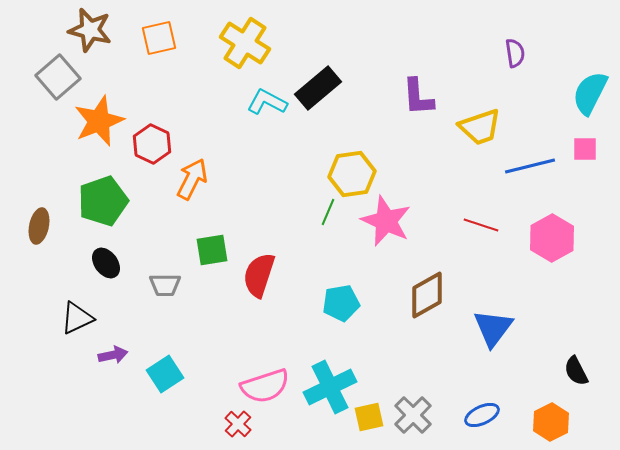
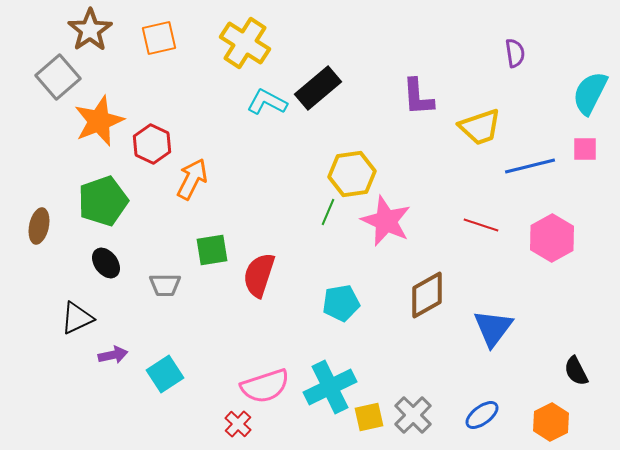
brown star: rotated 24 degrees clockwise
blue ellipse: rotated 12 degrees counterclockwise
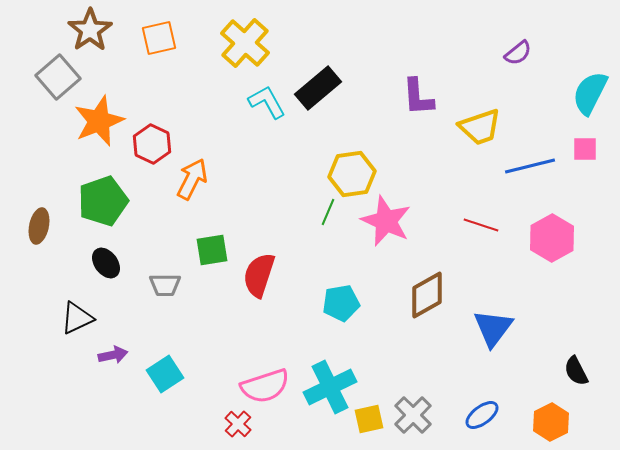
yellow cross: rotated 9 degrees clockwise
purple semicircle: moved 3 px right; rotated 60 degrees clockwise
cyan L-shape: rotated 33 degrees clockwise
yellow square: moved 2 px down
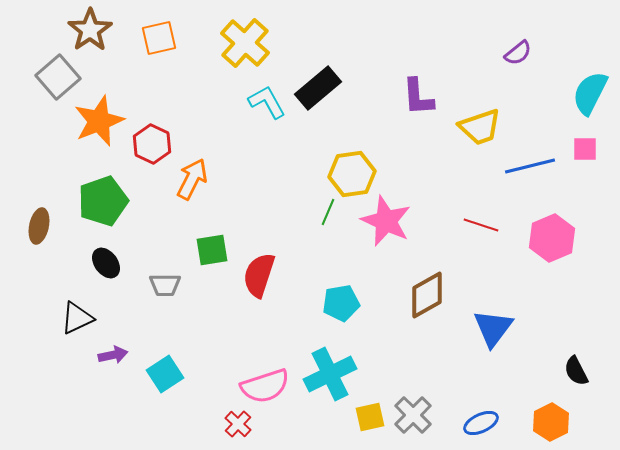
pink hexagon: rotated 6 degrees clockwise
cyan cross: moved 13 px up
blue ellipse: moved 1 px left, 8 px down; rotated 12 degrees clockwise
yellow square: moved 1 px right, 2 px up
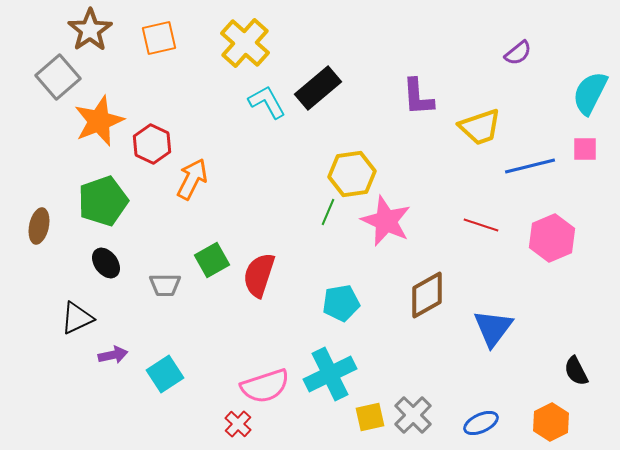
green square: moved 10 px down; rotated 20 degrees counterclockwise
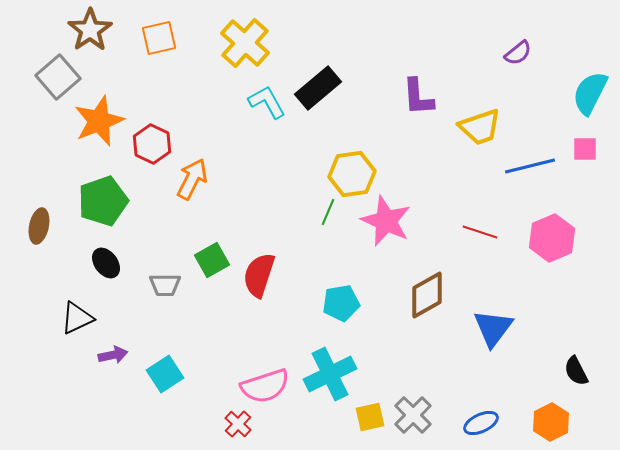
red line: moved 1 px left, 7 px down
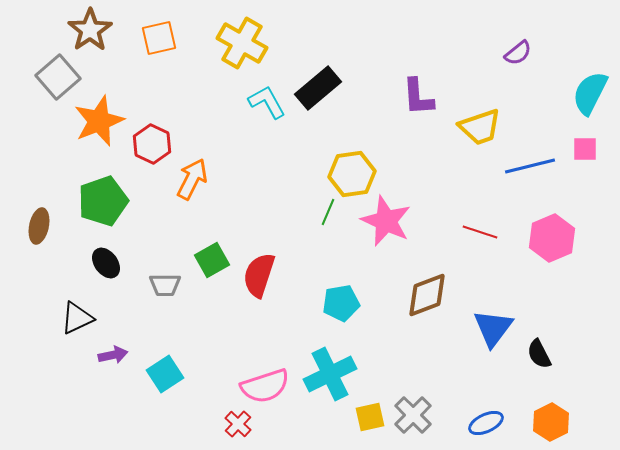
yellow cross: moved 3 px left; rotated 12 degrees counterclockwise
brown diamond: rotated 9 degrees clockwise
black semicircle: moved 37 px left, 17 px up
blue ellipse: moved 5 px right
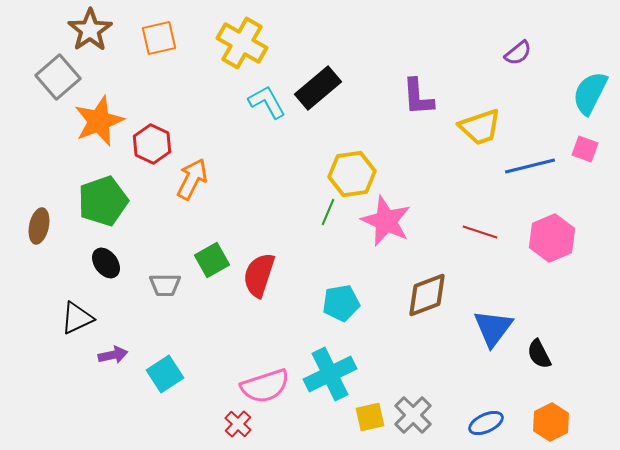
pink square: rotated 20 degrees clockwise
